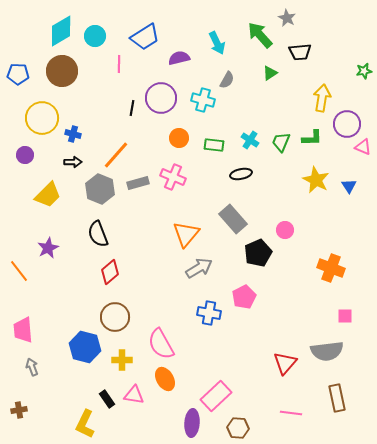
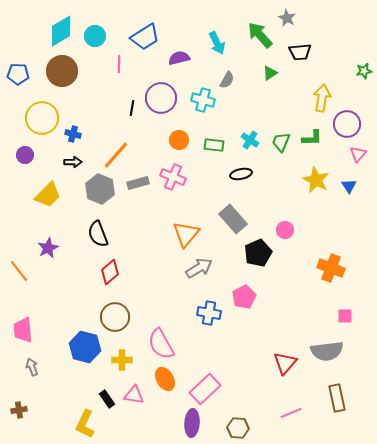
orange circle at (179, 138): moved 2 px down
pink triangle at (363, 147): moved 5 px left, 7 px down; rotated 48 degrees clockwise
pink rectangle at (216, 396): moved 11 px left, 7 px up
pink line at (291, 413): rotated 30 degrees counterclockwise
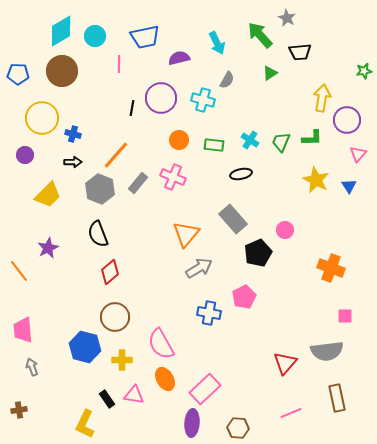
blue trapezoid at (145, 37): rotated 20 degrees clockwise
purple circle at (347, 124): moved 4 px up
gray rectangle at (138, 183): rotated 35 degrees counterclockwise
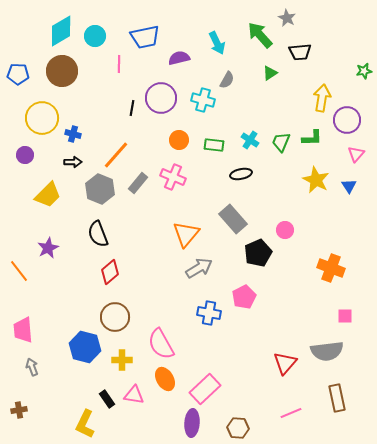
pink triangle at (358, 154): moved 2 px left
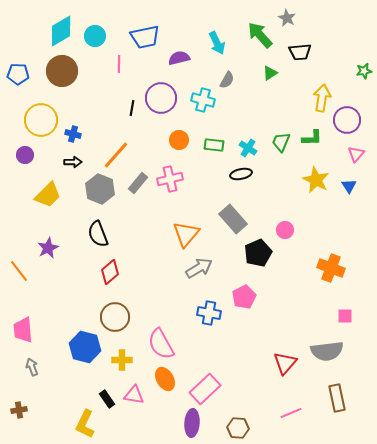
yellow circle at (42, 118): moved 1 px left, 2 px down
cyan cross at (250, 140): moved 2 px left, 8 px down
pink cross at (173, 177): moved 3 px left, 2 px down; rotated 35 degrees counterclockwise
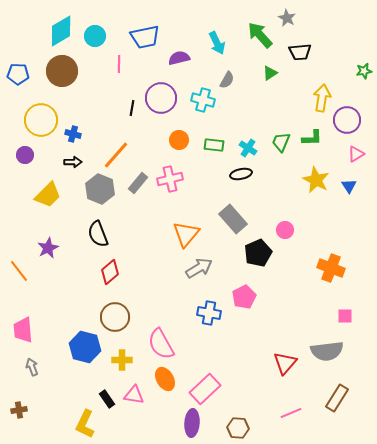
pink triangle at (356, 154): rotated 18 degrees clockwise
brown rectangle at (337, 398): rotated 44 degrees clockwise
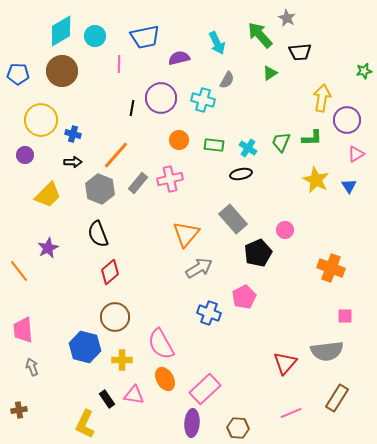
blue cross at (209, 313): rotated 10 degrees clockwise
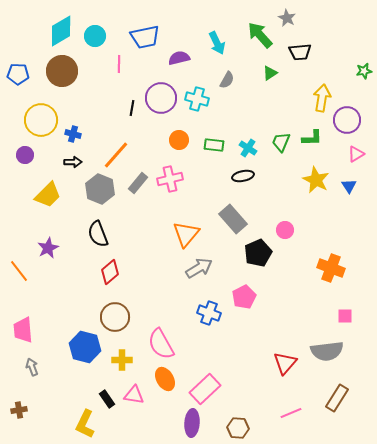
cyan cross at (203, 100): moved 6 px left, 1 px up
black ellipse at (241, 174): moved 2 px right, 2 px down
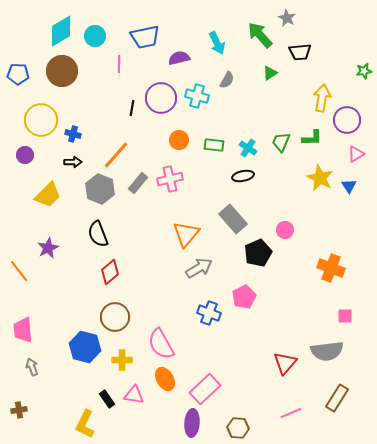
cyan cross at (197, 99): moved 3 px up
yellow star at (316, 180): moved 4 px right, 2 px up
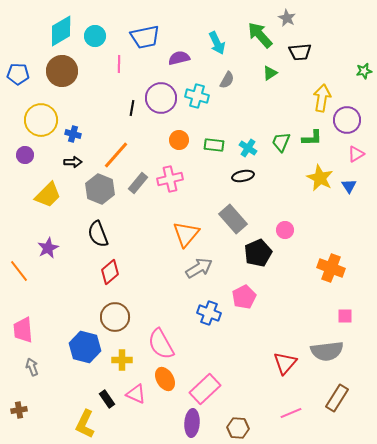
pink triangle at (134, 395): moved 2 px right, 1 px up; rotated 15 degrees clockwise
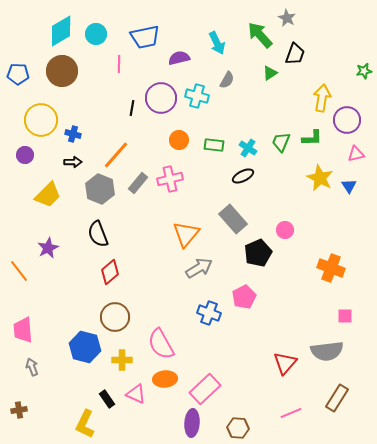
cyan circle at (95, 36): moved 1 px right, 2 px up
black trapezoid at (300, 52): moved 5 px left, 2 px down; rotated 65 degrees counterclockwise
pink triangle at (356, 154): rotated 18 degrees clockwise
black ellipse at (243, 176): rotated 15 degrees counterclockwise
orange ellipse at (165, 379): rotated 65 degrees counterclockwise
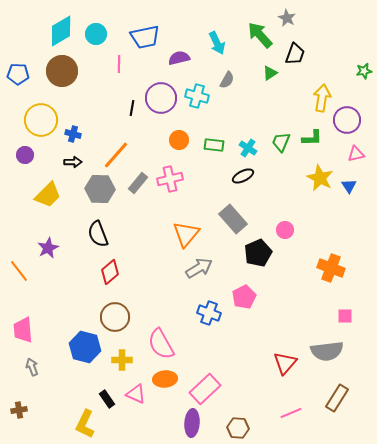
gray hexagon at (100, 189): rotated 20 degrees counterclockwise
